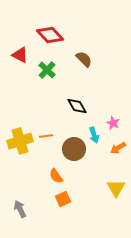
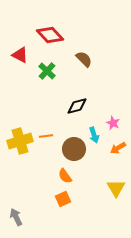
green cross: moved 1 px down
black diamond: rotated 75 degrees counterclockwise
orange semicircle: moved 9 px right
gray arrow: moved 4 px left, 8 px down
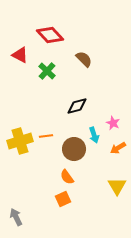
orange semicircle: moved 2 px right, 1 px down
yellow triangle: moved 1 px right, 2 px up
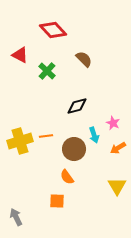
red diamond: moved 3 px right, 5 px up
orange square: moved 6 px left, 2 px down; rotated 28 degrees clockwise
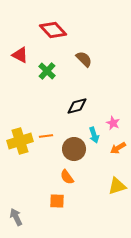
yellow triangle: rotated 42 degrees clockwise
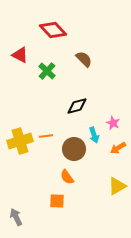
yellow triangle: rotated 12 degrees counterclockwise
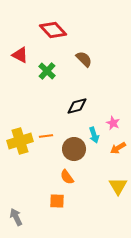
yellow triangle: moved 1 px right; rotated 30 degrees counterclockwise
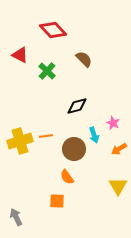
orange arrow: moved 1 px right, 1 px down
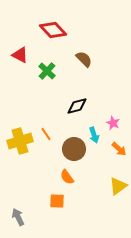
orange line: moved 2 px up; rotated 64 degrees clockwise
orange arrow: rotated 105 degrees counterclockwise
yellow triangle: rotated 24 degrees clockwise
gray arrow: moved 2 px right
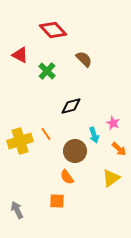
black diamond: moved 6 px left
brown circle: moved 1 px right, 2 px down
yellow triangle: moved 7 px left, 8 px up
gray arrow: moved 1 px left, 7 px up
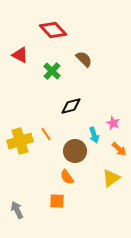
green cross: moved 5 px right
